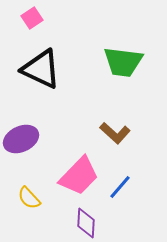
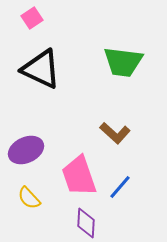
purple ellipse: moved 5 px right, 11 px down
pink trapezoid: rotated 117 degrees clockwise
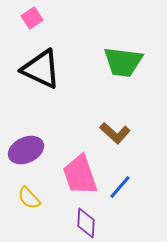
pink trapezoid: moved 1 px right, 1 px up
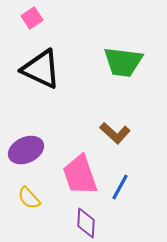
blue line: rotated 12 degrees counterclockwise
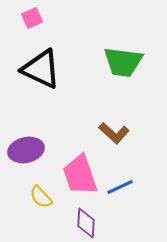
pink square: rotated 10 degrees clockwise
brown L-shape: moved 1 px left
purple ellipse: rotated 12 degrees clockwise
blue line: rotated 36 degrees clockwise
yellow semicircle: moved 12 px right, 1 px up
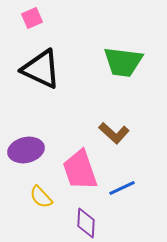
pink trapezoid: moved 5 px up
blue line: moved 2 px right, 1 px down
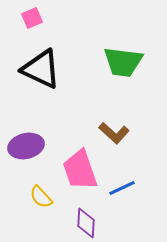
purple ellipse: moved 4 px up
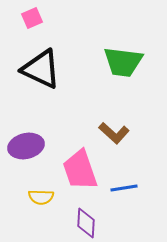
blue line: moved 2 px right; rotated 16 degrees clockwise
yellow semicircle: rotated 45 degrees counterclockwise
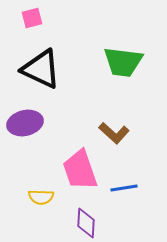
pink square: rotated 10 degrees clockwise
purple ellipse: moved 1 px left, 23 px up
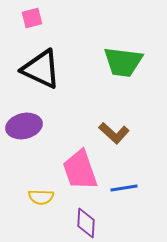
purple ellipse: moved 1 px left, 3 px down
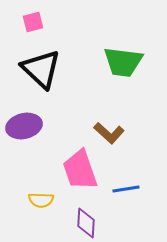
pink square: moved 1 px right, 4 px down
black triangle: rotated 18 degrees clockwise
brown L-shape: moved 5 px left
blue line: moved 2 px right, 1 px down
yellow semicircle: moved 3 px down
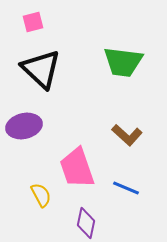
brown L-shape: moved 18 px right, 2 px down
pink trapezoid: moved 3 px left, 2 px up
blue line: moved 1 px up; rotated 32 degrees clockwise
yellow semicircle: moved 5 px up; rotated 120 degrees counterclockwise
purple diamond: rotated 8 degrees clockwise
